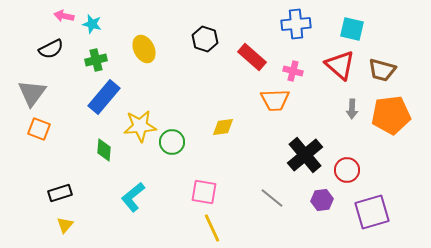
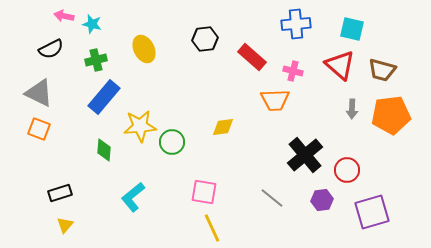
black hexagon: rotated 25 degrees counterclockwise
gray triangle: moved 7 px right; rotated 40 degrees counterclockwise
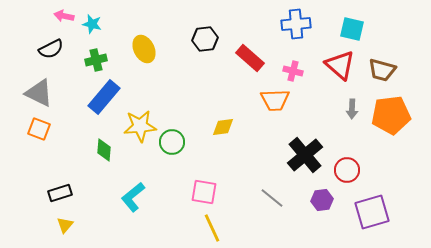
red rectangle: moved 2 px left, 1 px down
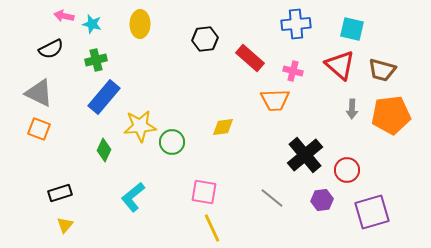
yellow ellipse: moved 4 px left, 25 px up; rotated 28 degrees clockwise
green diamond: rotated 20 degrees clockwise
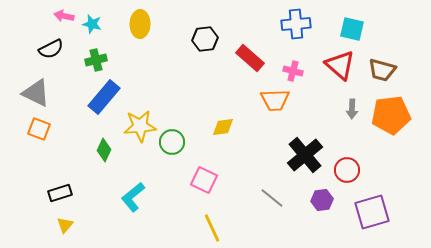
gray triangle: moved 3 px left
pink square: moved 12 px up; rotated 16 degrees clockwise
